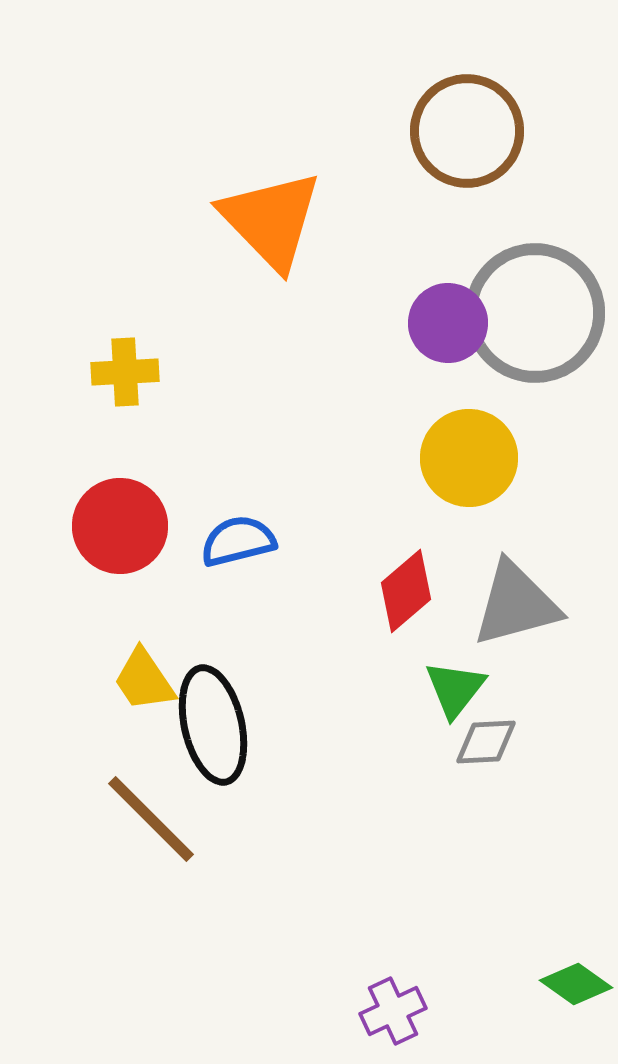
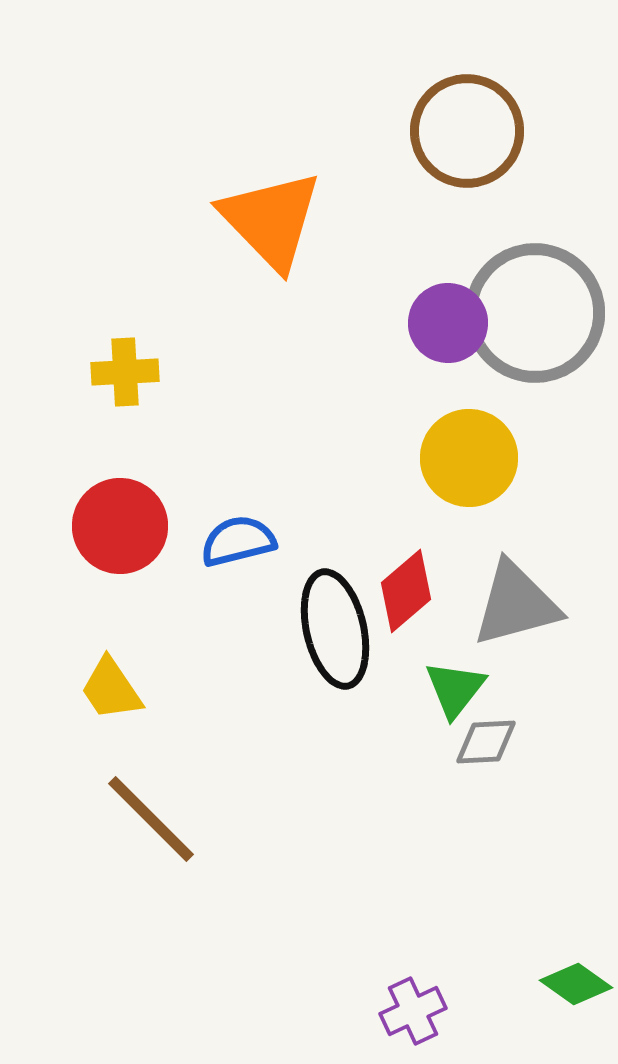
yellow trapezoid: moved 33 px left, 9 px down
black ellipse: moved 122 px right, 96 px up
purple cross: moved 20 px right
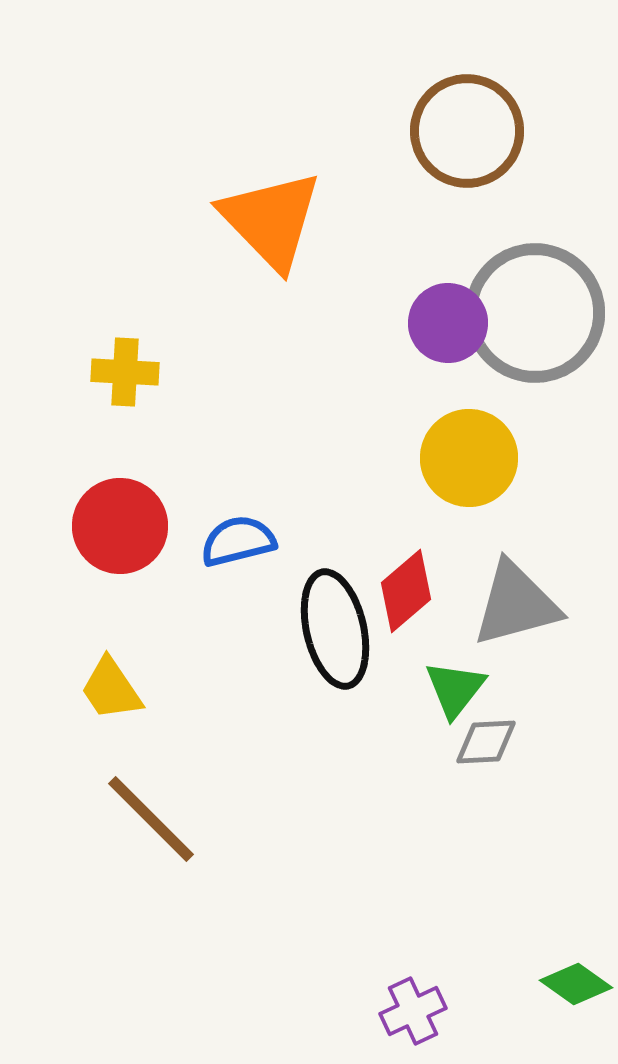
yellow cross: rotated 6 degrees clockwise
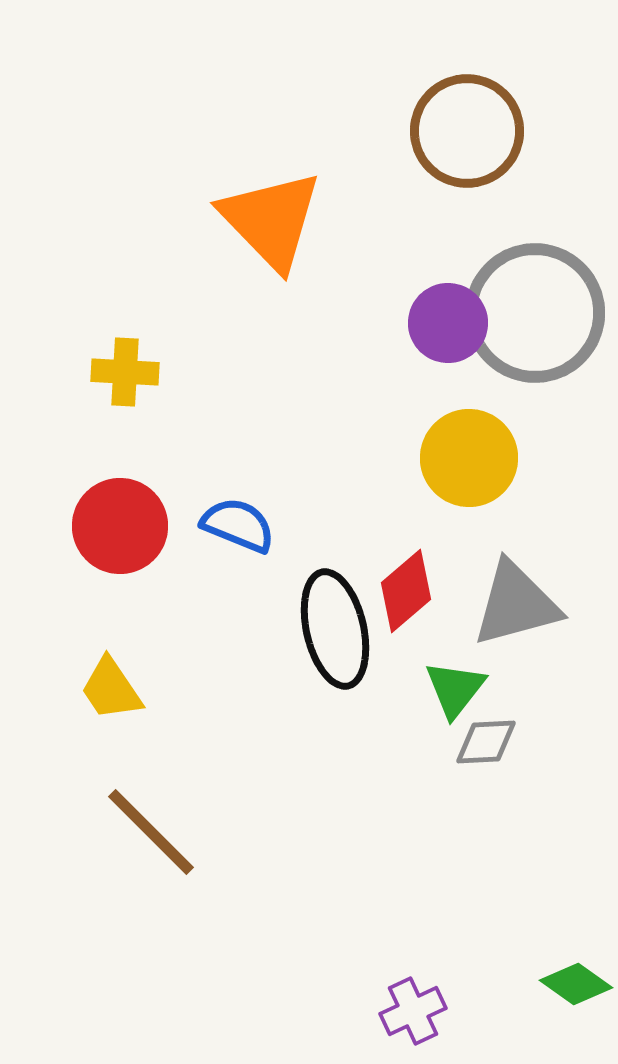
blue semicircle: moved 16 px up; rotated 36 degrees clockwise
brown line: moved 13 px down
